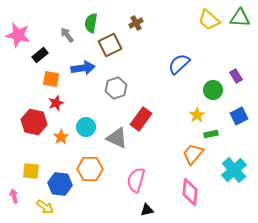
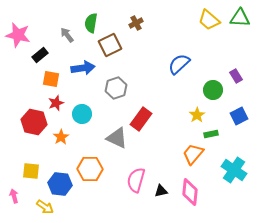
cyan circle: moved 4 px left, 13 px up
cyan cross: rotated 15 degrees counterclockwise
black triangle: moved 14 px right, 19 px up
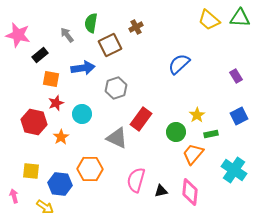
brown cross: moved 4 px down
green circle: moved 37 px left, 42 px down
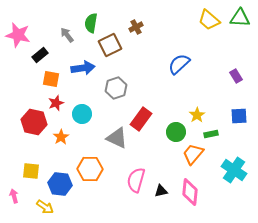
blue square: rotated 24 degrees clockwise
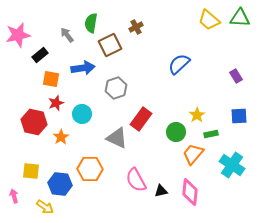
pink star: rotated 25 degrees counterclockwise
cyan cross: moved 2 px left, 5 px up
pink semicircle: rotated 45 degrees counterclockwise
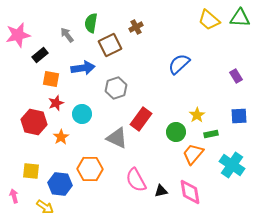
pink diamond: rotated 16 degrees counterclockwise
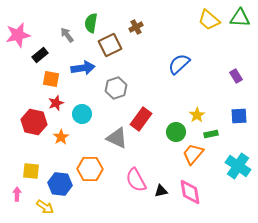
cyan cross: moved 6 px right, 1 px down
pink arrow: moved 3 px right, 2 px up; rotated 16 degrees clockwise
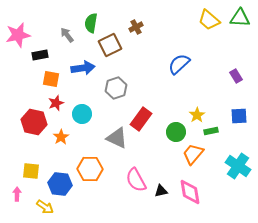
black rectangle: rotated 28 degrees clockwise
green rectangle: moved 3 px up
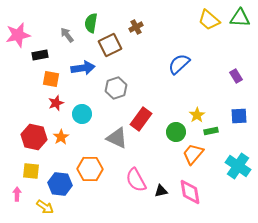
red hexagon: moved 15 px down
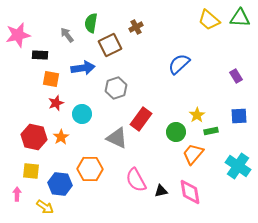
black rectangle: rotated 14 degrees clockwise
